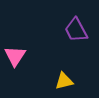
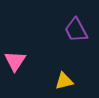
pink triangle: moved 5 px down
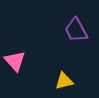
pink triangle: rotated 15 degrees counterclockwise
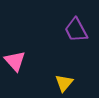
yellow triangle: moved 2 px down; rotated 36 degrees counterclockwise
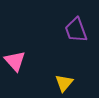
purple trapezoid: rotated 8 degrees clockwise
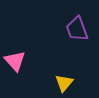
purple trapezoid: moved 1 px right, 1 px up
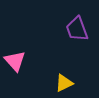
yellow triangle: rotated 24 degrees clockwise
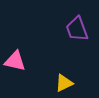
pink triangle: rotated 35 degrees counterclockwise
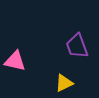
purple trapezoid: moved 17 px down
